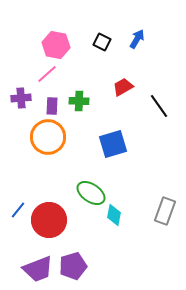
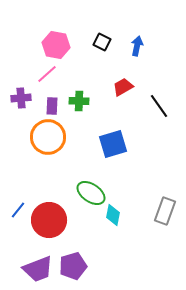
blue arrow: moved 7 px down; rotated 18 degrees counterclockwise
cyan diamond: moved 1 px left
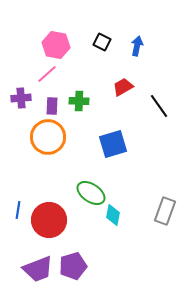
blue line: rotated 30 degrees counterclockwise
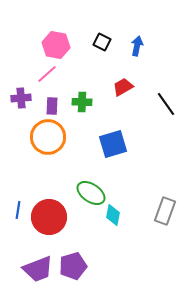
green cross: moved 3 px right, 1 px down
black line: moved 7 px right, 2 px up
red circle: moved 3 px up
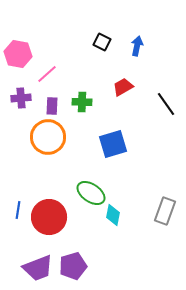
pink hexagon: moved 38 px left, 9 px down
purple trapezoid: moved 1 px up
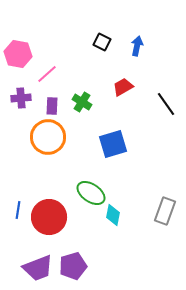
green cross: rotated 30 degrees clockwise
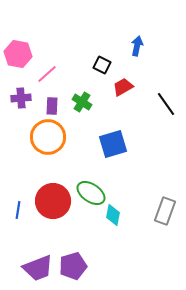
black square: moved 23 px down
red circle: moved 4 px right, 16 px up
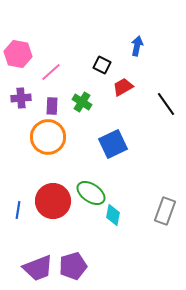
pink line: moved 4 px right, 2 px up
blue square: rotated 8 degrees counterclockwise
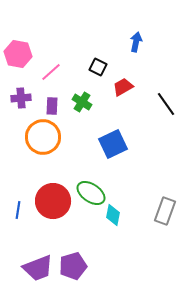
blue arrow: moved 1 px left, 4 px up
black square: moved 4 px left, 2 px down
orange circle: moved 5 px left
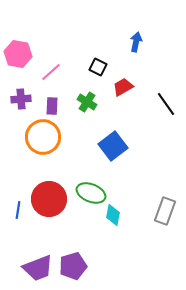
purple cross: moved 1 px down
green cross: moved 5 px right
blue square: moved 2 px down; rotated 12 degrees counterclockwise
green ellipse: rotated 12 degrees counterclockwise
red circle: moved 4 px left, 2 px up
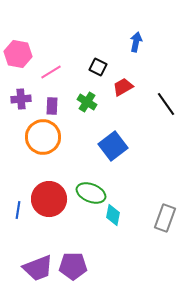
pink line: rotated 10 degrees clockwise
gray rectangle: moved 7 px down
purple pentagon: rotated 16 degrees clockwise
